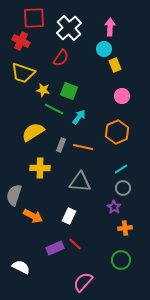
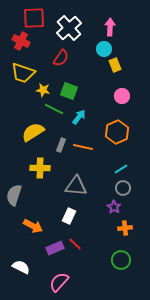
gray triangle: moved 4 px left, 4 px down
orange arrow: moved 10 px down
pink semicircle: moved 24 px left
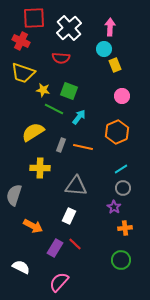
red semicircle: rotated 60 degrees clockwise
purple rectangle: rotated 36 degrees counterclockwise
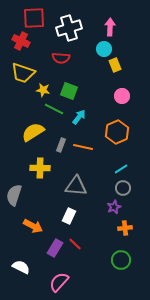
white cross: rotated 25 degrees clockwise
purple star: rotated 16 degrees clockwise
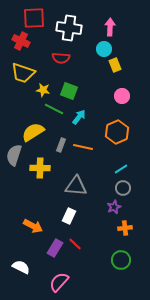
white cross: rotated 25 degrees clockwise
gray semicircle: moved 40 px up
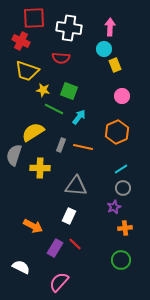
yellow trapezoid: moved 4 px right, 2 px up
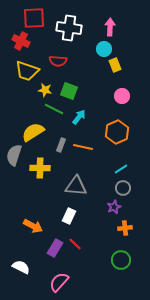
red semicircle: moved 3 px left, 3 px down
yellow star: moved 2 px right
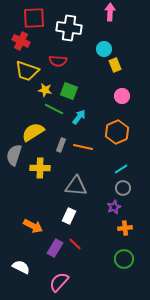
pink arrow: moved 15 px up
green circle: moved 3 px right, 1 px up
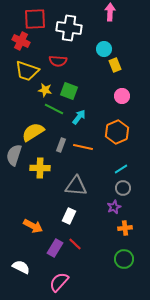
red square: moved 1 px right, 1 px down
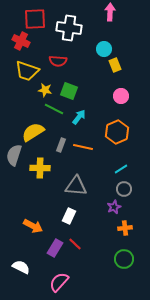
pink circle: moved 1 px left
gray circle: moved 1 px right, 1 px down
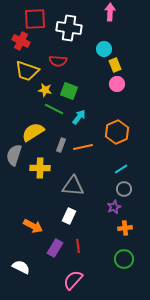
pink circle: moved 4 px left, 12 px up
orange line: rotated 24 degrees counterclockwise
gray triangle: moved 3 px left
red line: moved 3 px right, 2 px down; rotated 40 degrees clockwise
pink semicircle: moved 14 px right, 2 px up
